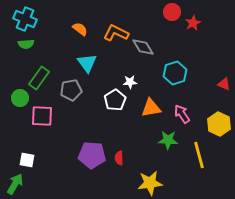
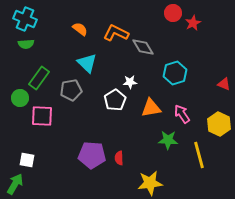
red circle: moved 1 px right, 1 px down
cyan triangle: rotated 10 degrees counterclockwise
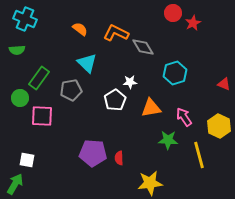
green semicircle: moved 9 px left, 6 px down
pink arrow: moved 2 px right, 3 px down
yellow hexagon: moved 2 px down
purple pentagon: moved 1 px right, 2 px up
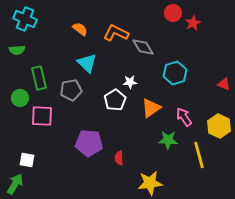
green rectangle: rotated 50 degrees counterclockwise
orange triangle: rotated 25 degrees counterclockwise
purple pentagon: moved 4 px left, 10 px up
